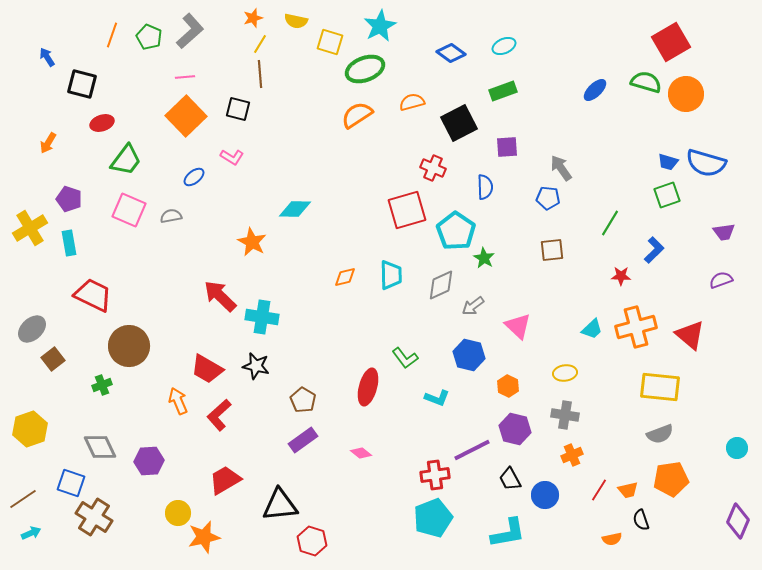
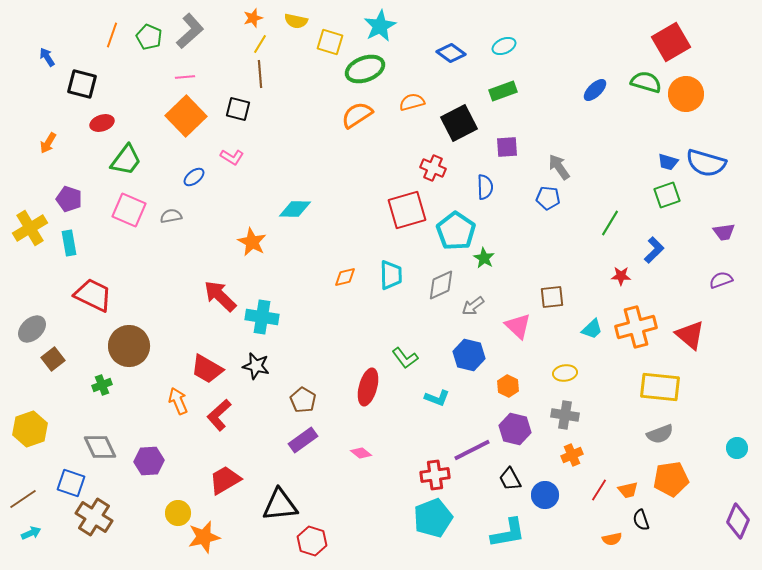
gray arrow at (561, 168): moved 2 px left, 1 px up
brown square at (552, 250): moved 47 px down
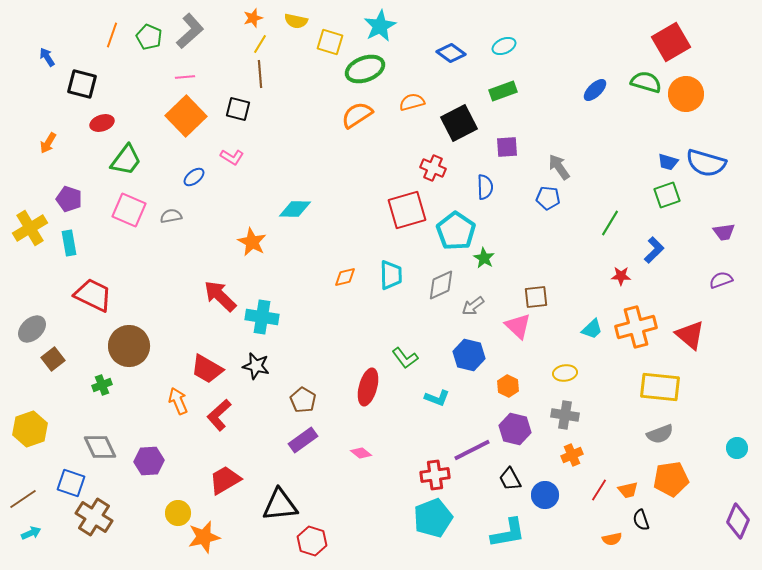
brown square at (552, 297): moved 16 px left
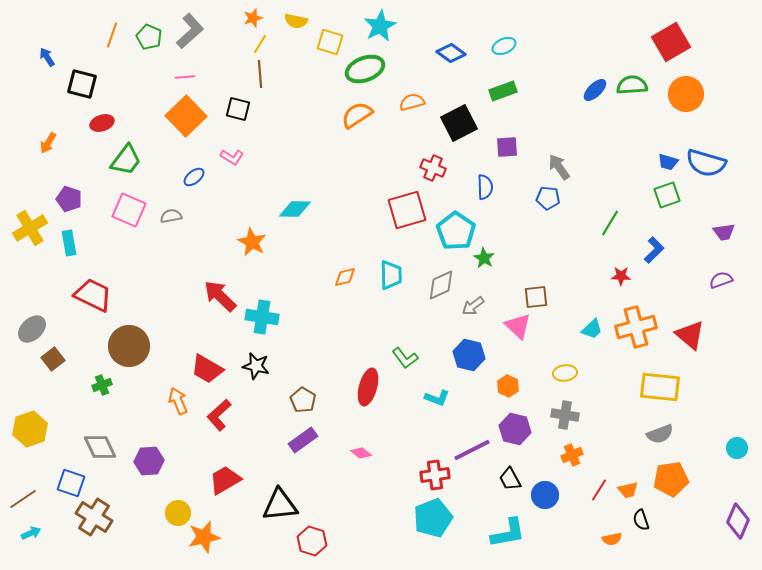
green semicircle at (646, 82): moved 14 px left, 3 px down; rotated 20 degrees counterclockwise
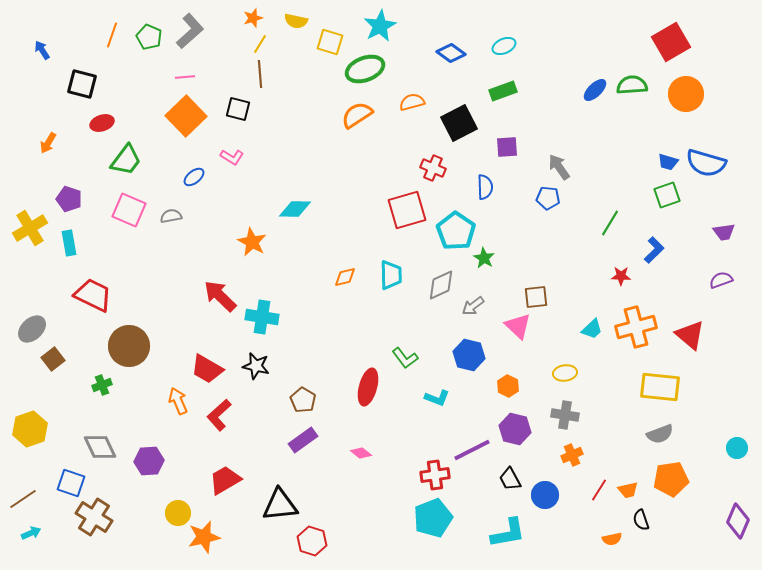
blue arrow at (47, 57): moved 5 px left, 7 px up
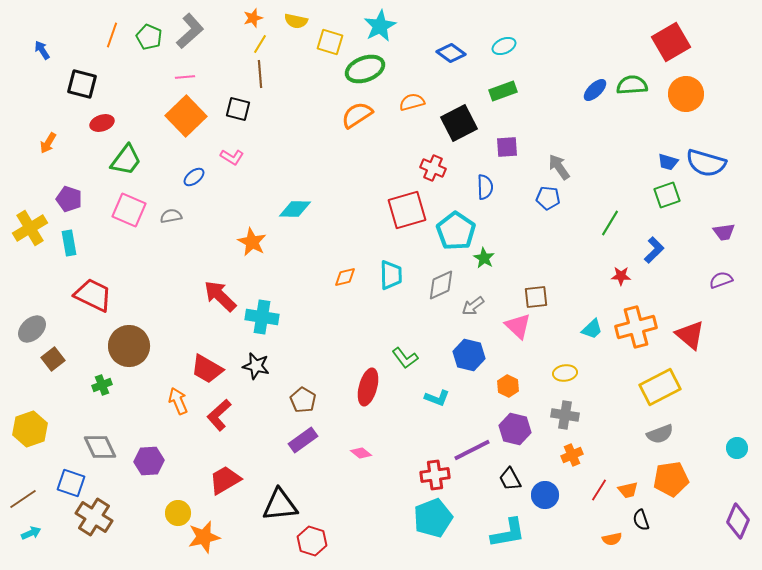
yellow rectangle at (660, 387): rotated 33 degrees counterclockwise
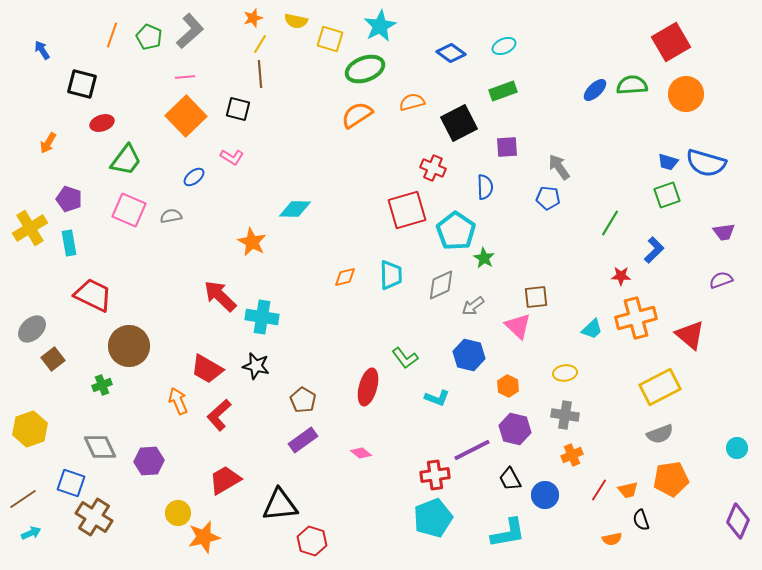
yellow square at (330, 42): moved 3 px up
orange cross at (636, 327): moved 9 px up
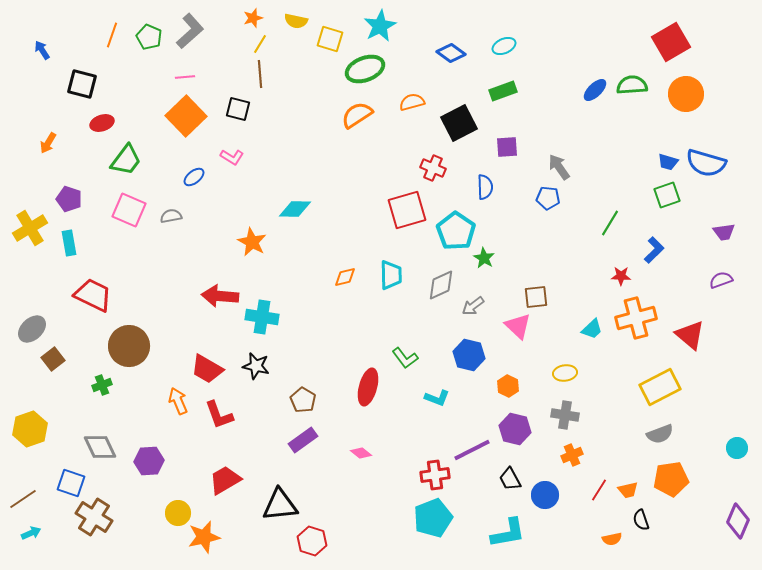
red arrow at (220, 296): rotated 39 degrees counterclockwise
red L-shape at (219, 415): rotated 68 degrees counterclockwise
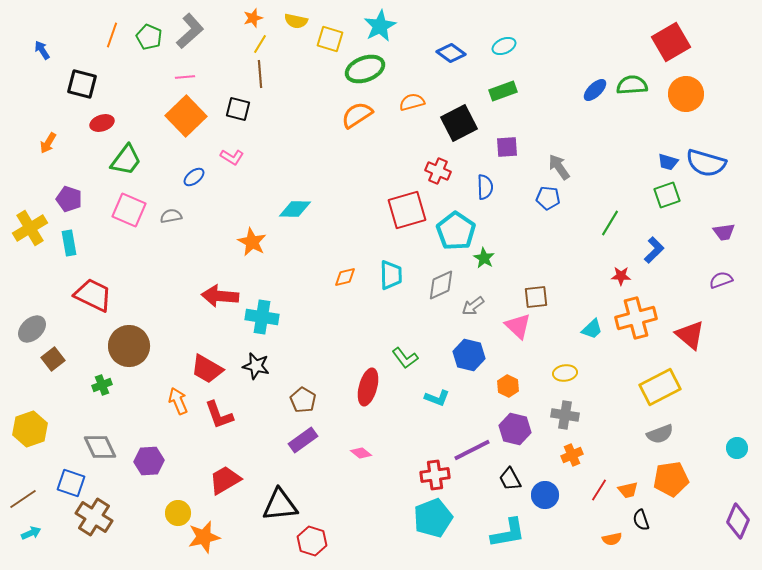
red cross at (433, 168): moved 5 px right, 3 px down
